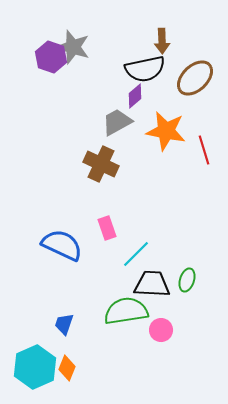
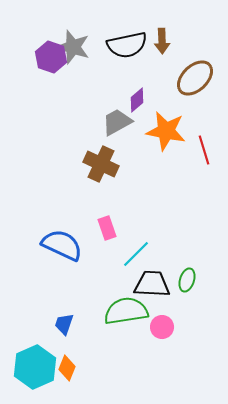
black semicircle: moved 18 px left, 24 px up
purple diamond: moved 2 px right, 4 px down
pink circle: moved 1 px right, 3 px up
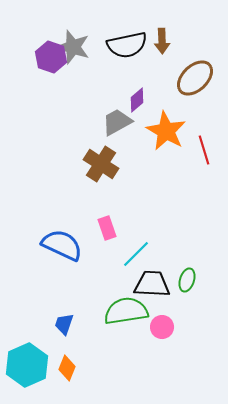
orange star: rotated 18 degrees clockwise
brown cross: rotated 8 degrees clockwise
cyan hexagon: moved 8 px left, 2 px up
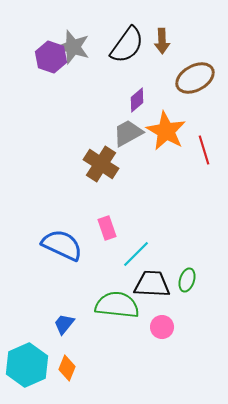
black semicircle: rotated 42 degrees counterclockwise
brown ellipse: rotated 15 degrees clockwise
gray trapezoid: moved 11 px right, 11 px down
green semicircle: moved 9 px left, 6 px up; rotated 15 degrees clockwise
blue trapezoid: rotated 20 degrees clockwise
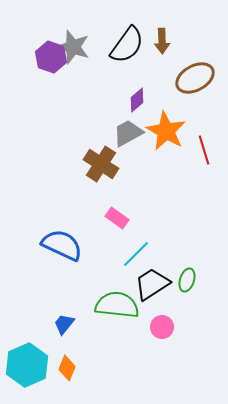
pink rectangle: moved 10 px right, 10 px up; rotated 35 degrees counterclockwise
black trapezoid: rotated 36 degrees counterclockwise
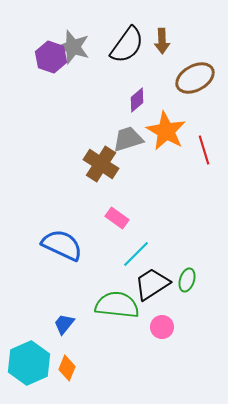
gray trapezoid: moved 6 px down; rotated 12 degrees clockwise
cyan hexagon: moved 2 px right, 2 px up
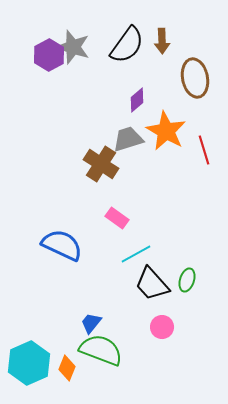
purple hexagon: moved 2 px left, 2 px up; rotated 12 degrees clockwise
brown ellipse: rotated 72 degrees counterclockwise
cyan line: rotated 16 degrees clockwise
black trapezoid: rotated 99 degrees counterclockwise
green semicircle: moved 16 px left, 45 px down; rotated 15 degrees clockwise
blue trapezoid: moved 27 px right, 1 px up
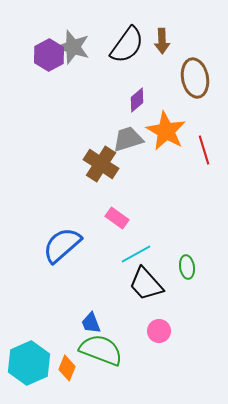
blue semicircle: rotated 66 degrees counterclockwise
green ellipse: moved 13 px up; rotated 25 degrees counterclockwise
black trapezoid: moved 6 px left
blue trapezoid: rotated 60 degrees counterclockwise
pink circle: moved 3 px left, 4 px down
